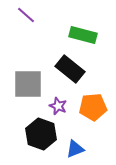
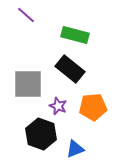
green rectangle: moved 8 px left
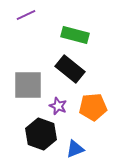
purple line: rotated 66 degrees counterclockwise
gray square: moved 1 px down
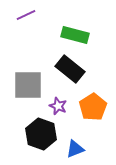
orange pentagon: rotated 28 degrees counterclockwise
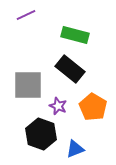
orange pentagon: rotated 8 degrees counterclockwise
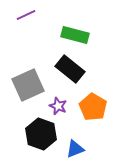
gray square: rotated 24 degrees counterclockwise
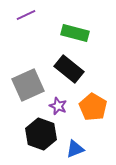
green rectangle: moved 2 px up
black rectangle: moved 1 px left
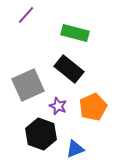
purple line: rotated 24 degrees counterclockwise
orange pentagon: rotated 16 degrees clockwise
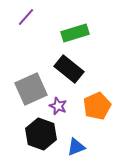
purple line: moved 2 px down
green rectangle: rotated 32 degrees counterclockwise
gray square: moved 3 px right, 4 px down
orange pentagon: moved 4 px right, 1 px up
blue triangle: moved 1 px right, 2 px up
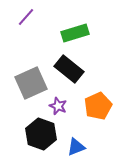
gray square: moved 6 px up
orange pentagon: moved 1 px right
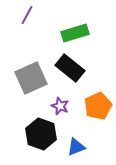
purple line: moved 1 px right, 2 px up; rotated 12 degrees counterclockwise
black rectangle: moved 1 px right, 1 px up
gray square: moved 5 px up
purple star: moved 2 px right
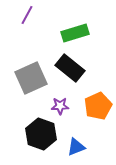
purple star: rotated 24 degrees counterclockwise
